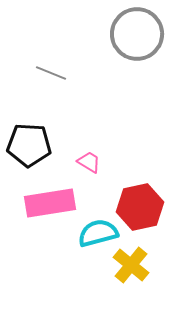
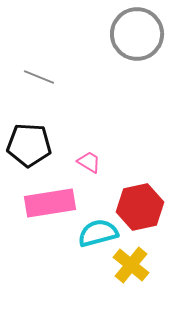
gray line: moved 12 px left, 4 px down
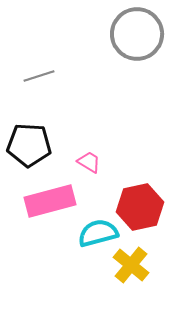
gray line: moved 1 px up; rotated 40 degrees counterclockwise
pink rectangle: moved 2 px up; rotated 6 degrees counterclockwise
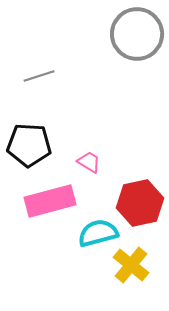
red hexagon: moved 4 px up
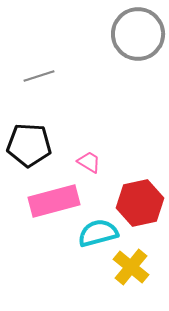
gray circle: moved 1 px right
pink rectangle: moved 4 px right
yellow cross: moved 2 px down
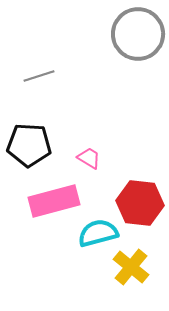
pink trapezoid: moved 4 px up
red hexagon: rotated 18 degrees clockwise
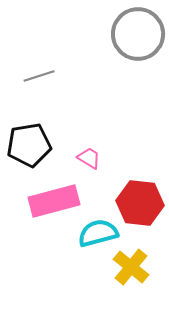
black pentagon: rotated 12 degrees counterclockwise
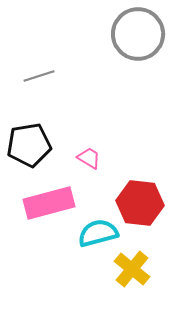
pink rectangle: moved 5 px left, 2 px down
yellow cross: moved 1 px right, 2 px down
